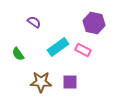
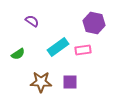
purple semicircle: moved 2 px left, 1 px up
pink rectangle: rotated 35 degrees counterclockwise
green semicircle: rotated 88 degrees counterclockwise
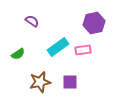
purple hexagon: rotated 25 degrees counterclockwise
brown star: moved 1 px left; rotated 15 degrees counterclockwise
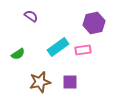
purple semicircle: moved 1 px left, 5 px up
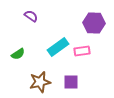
purple hexagon: rotated 15 degrees clockwise
pink rectangle: moved 1 px left, 1 px down
purple square: moved 1 px right
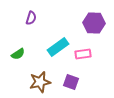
purple semicircle: moved 2 px down; rotated 72 degrees clockwise
pink rectangle: moved 1 px right, 3 px down
purple square: rotated 21 degrees clockwise
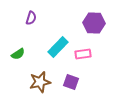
cyan rectangle: rotated 10 degrees counterclockwise
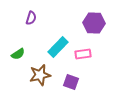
brown star: moved 7 px up
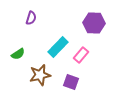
pink rectangle: moved 2 px left, 1 px down; rotated 42 degrees counterclockwise
